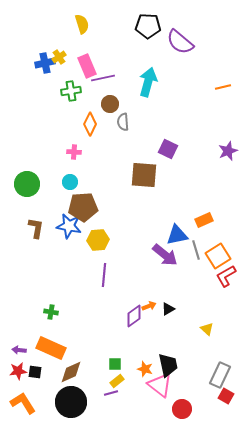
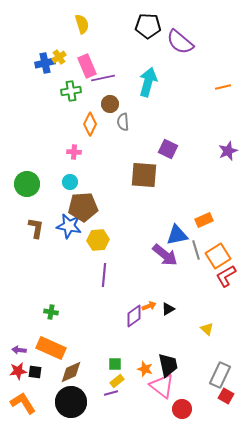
pink triangle at (160, 385): moved 2 px right, 1 px down
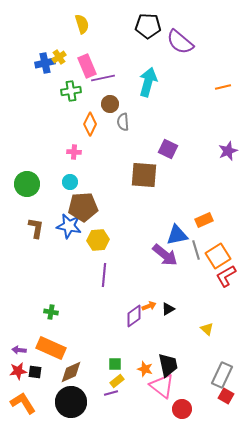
gray rectangle at (220, 375): moved 2 px right
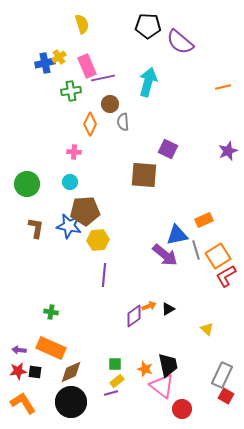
brown pentagon at (83, 207): moved 2 px right, 4 px down
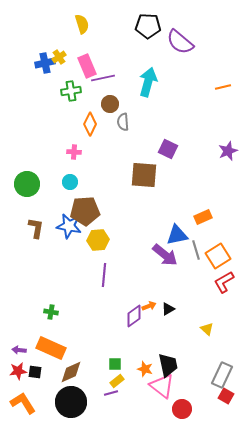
orange rectangle at (204, 220): moved 1 px left, 3 px up
red L-shape at (226, 276): moved 2 px left, 6 px down
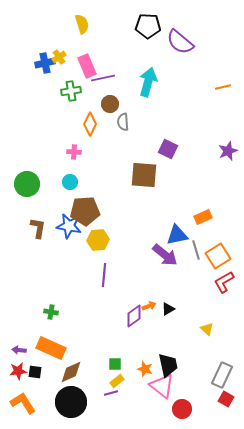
brown L-shape at (36, 228): moved 2 px right
red square at (226, 396): moved 3 px down
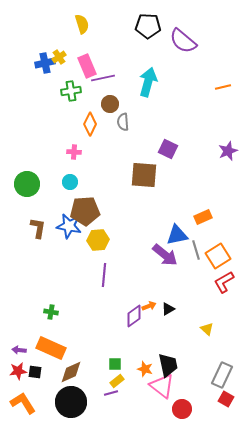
purple semicircle at (180, 42): moved 3 px right, 1 px up
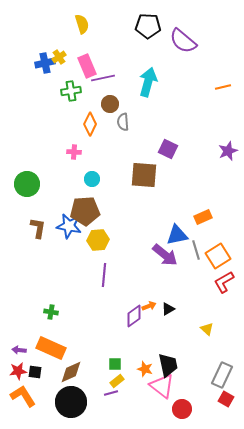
cyan circle at (70, 182): moved 22 px right, 3 px up
orange L-shape at (23, 403): moved 7 px up
